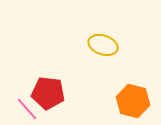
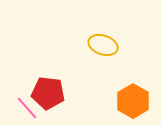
orange hexagon: rotated 16 degrees clockwise
pink line: moved 1 px up
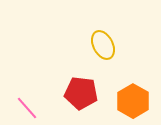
yellow ellipse: rotated 44 degrees clockwise
red pentagon: moved 33 px right
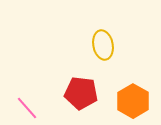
yellow ellipse: rotated 16 degrees clockwise
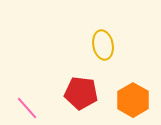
orange hexagon: moved 1 px up
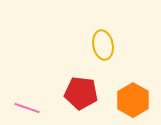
pink line: rotated 30 degrees counterclockwise
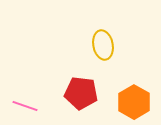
orange hexagon: moved 1 px right, 2 px down
pink line: moved 2 px left, 2 px up
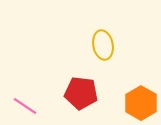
orange hexagon: moved 7 px right, 1 px down
pink line: rotated 15 degrees clockwise
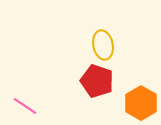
red pentagon: moved 16 px right, 12 px up; rotated 12 degrees clockwise
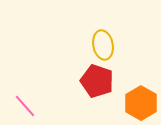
pink line: rotated 15 degrees clockwise
